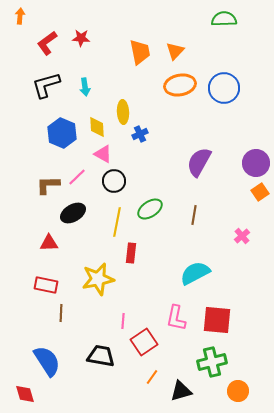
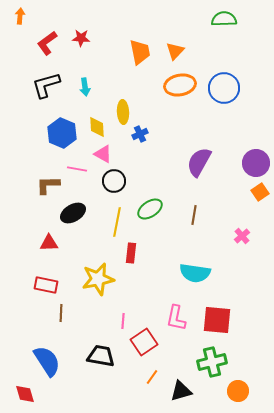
pink line at (77, 177): moved 8 px up; rotated 54 degrees clockwise
cyan semicircle at (195, 273): rotated 144 degrees counterclockwise
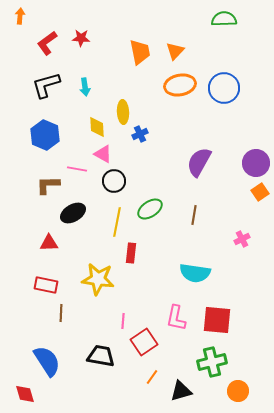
blue hexagon at (62, 133): moved 17 px left, 2 px down
pink cross at (242, 236): moved 3 px down; rotated 14 degrees clockwise
yellow star at (98, 279): rotated 20 degrees clockwise
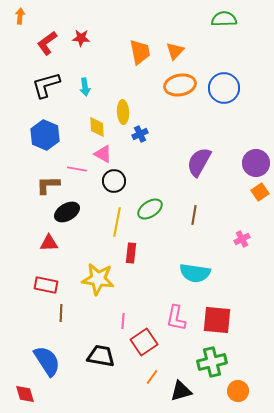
black ellipse at (73, 213): moved 6 px left, 1 px up
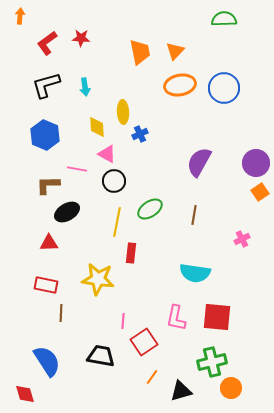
pink triangle at (103, 154): moved 4 px right
red square at (217, 320): moved 3 px up
orange circle at (238, 391): moved 7 px left, 3 px up
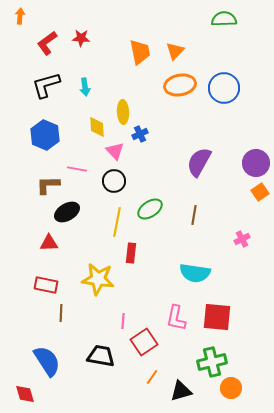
pink triangle at (107, 154): moved 8 px right, 3 px up; rotated 18 degrees clockwise
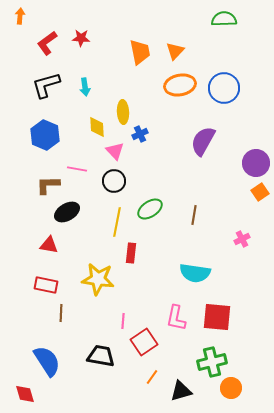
purple semicircle at (199, 162): moved 4 px right, 21 px up
red triangle at (49, 243): moved 2 px down; rotated 12 degrees clockwise
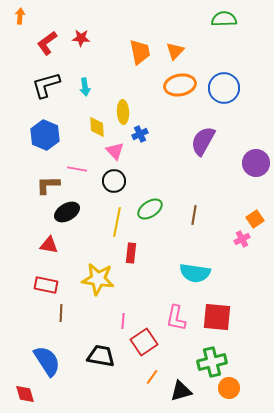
orange square at (260, 192): moved 5 px left, 27 px down
orange circle at (231, 388): moved 2 px left
